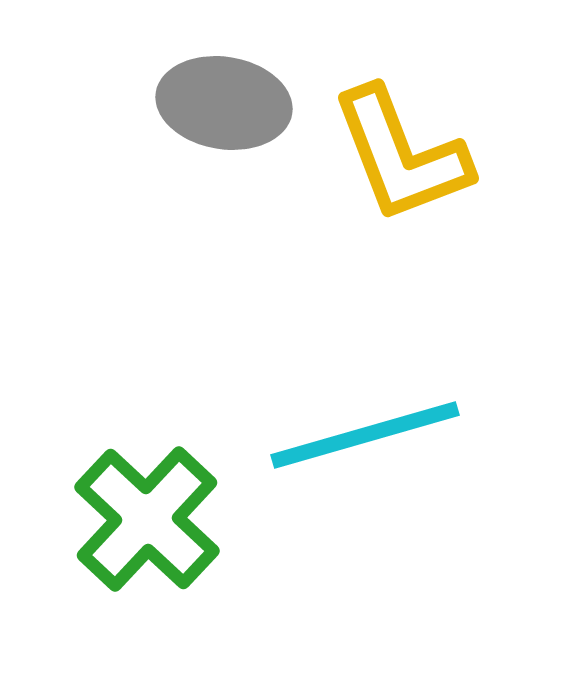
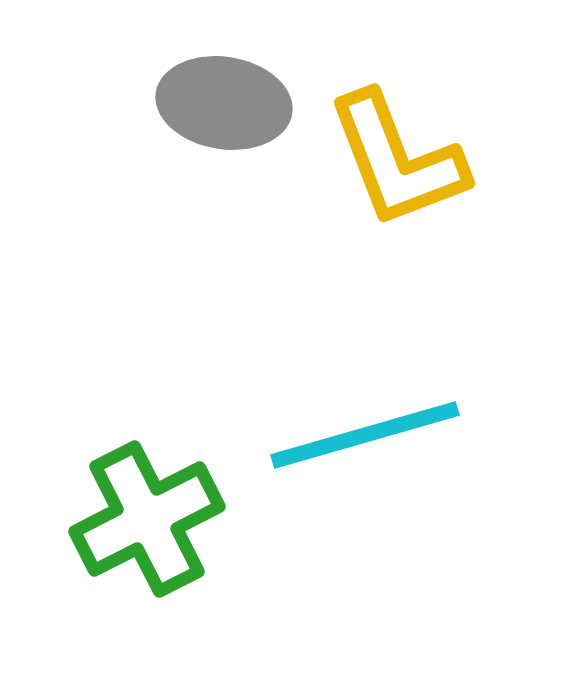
yellow L-shape: moved 4 px left, 5 px down
green cross: rotated 20 degrees clockwise
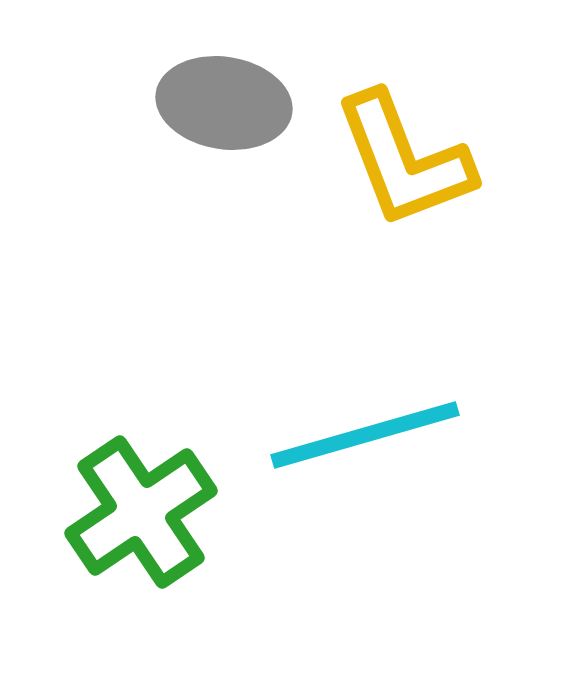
yellow L-shape: moved 7 px right
green cross: moved 6 px left, 7 px up; rotated 7 degrees counterclockwise
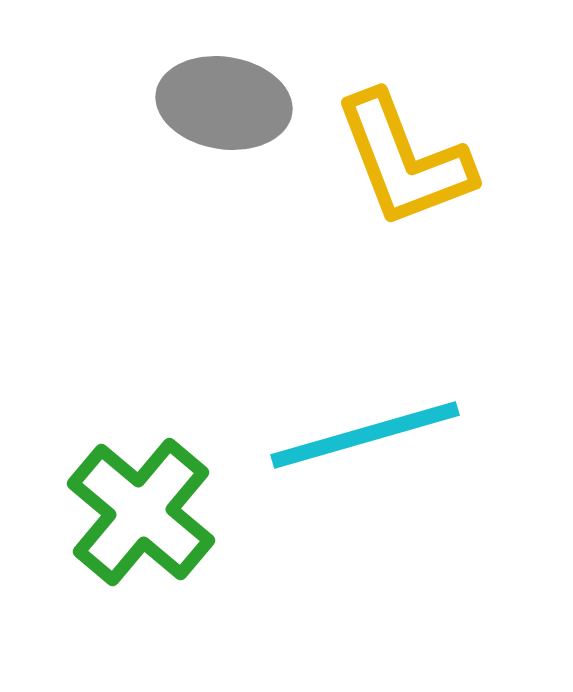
green cross: rotated 16 degrees counterclockwise
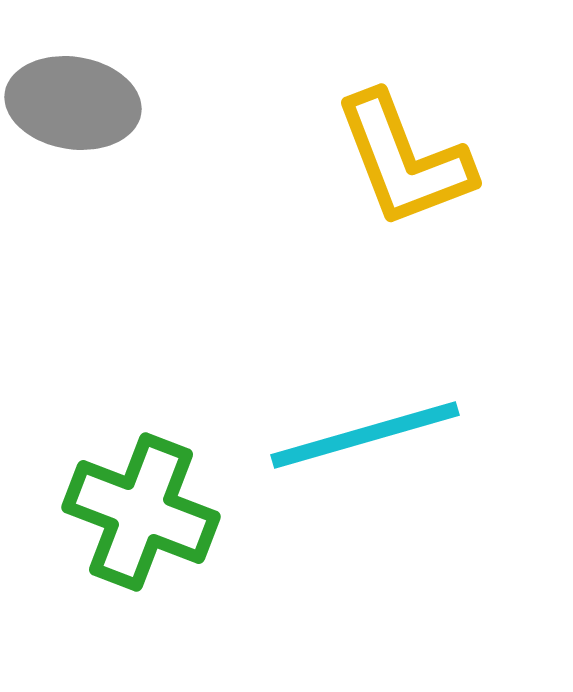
gray ellipse: moved 151 px left
green cross: rotated 19 degrees counterclockwise
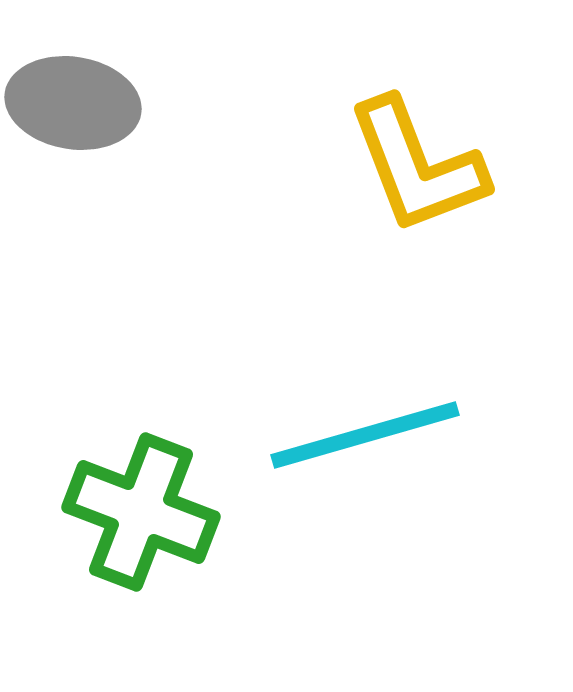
yellow L-shape: moved 13 px right, 6 px down
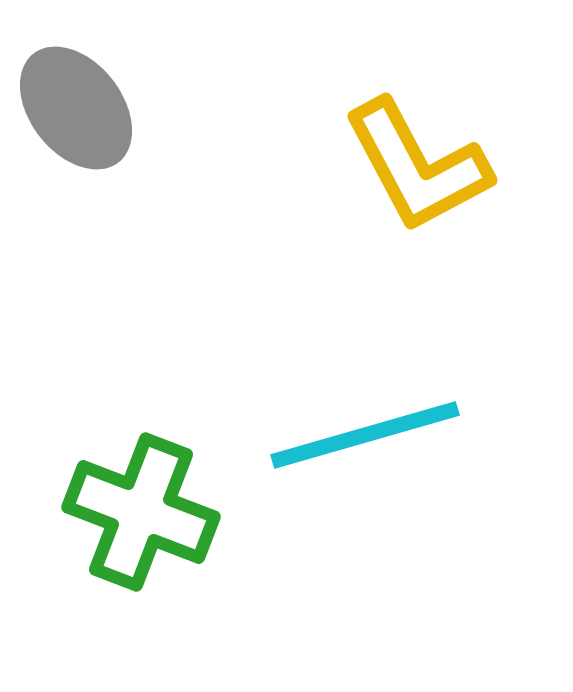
gray ellipse: moved 3 px right, 5 px down; rotated 43 degrees clockwise
yellow L-shape: rotated 7 degrees counterclockwise
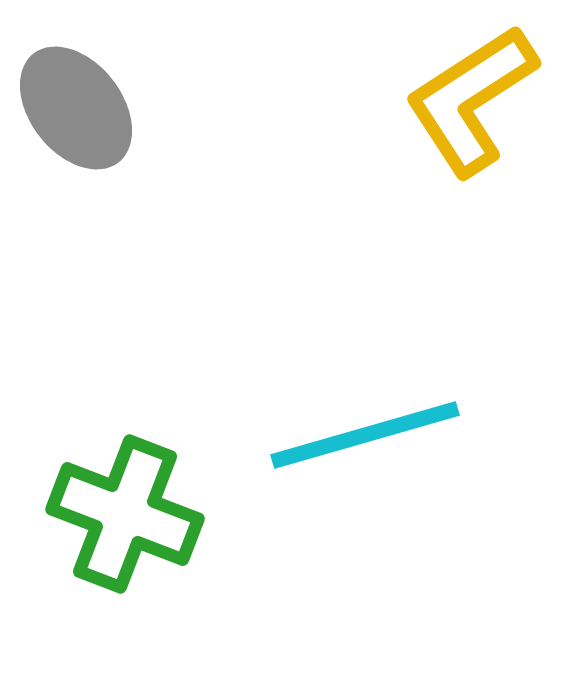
yellow L-shape: moved 54 px right, 66 px up; rotated 85 degrees clockwise
green cross: moved 16 px left, 2 px down
